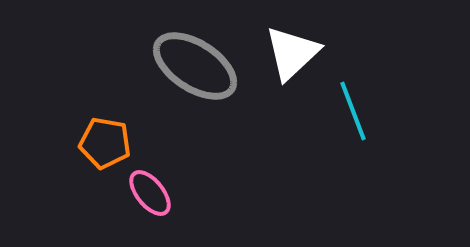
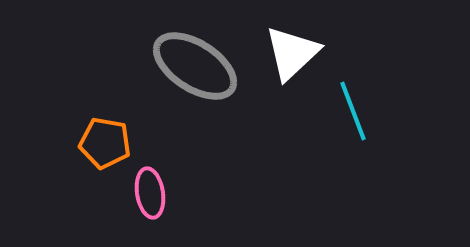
pink ellipse: rotated 30 degrees clockwise
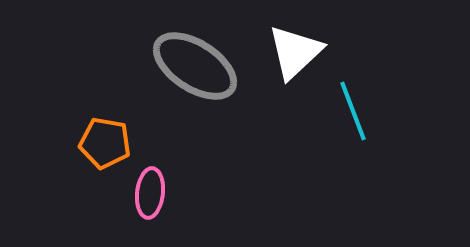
white triangle: moved 3 px right, 1 px up
pink ellipse: rotated 15 degrees clockwise
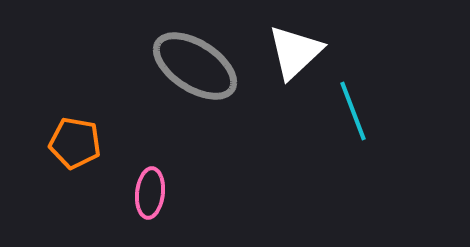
orange pentagon: moved 30 px left
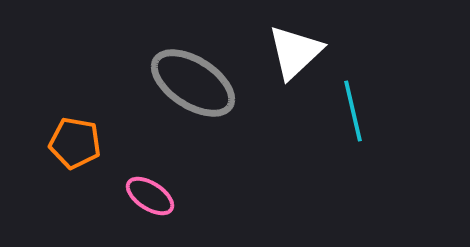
gray ellipse: moved 2 px left, 17 px down
cyan line: rotated 8 degrees clockwise
pink ellipse: moved 3 px down; rotated 63 degrees counterclockwise
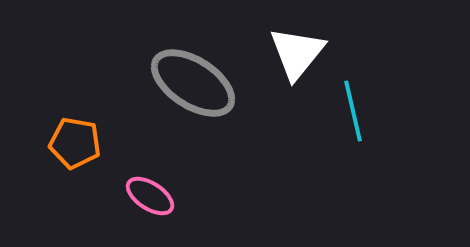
white triangle: moved 2 px right, 1 px down; rotated 8 degrees counterclockwise
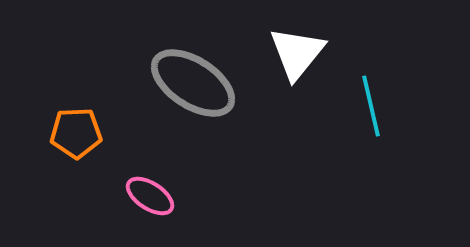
cyan line: moved 18 px right, 5 px up
orange pentagon: moved 1 px right, 10 px up; rotated 12 degrees counterclockwise
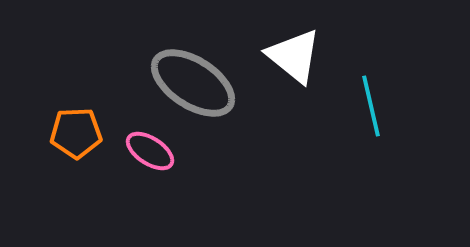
white triangle: moved 3 px left, 3 px down; rotated 30 degrees counterclockwise
pink ellipse: moved 45 px up
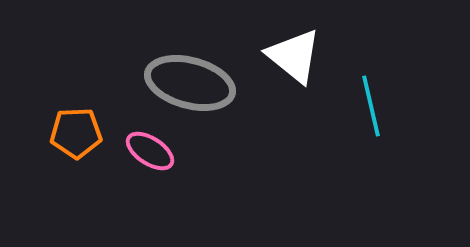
gray ellipse: moved 3 px left; rotated 18 degrees counterclockwise
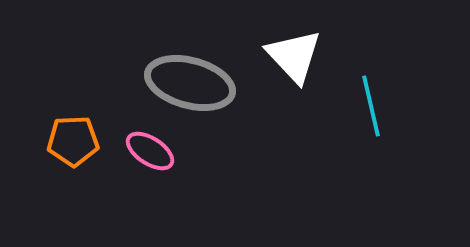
white triangle: rotated 8 degrees clockwise
orange pentagon: moved 3 px left, 8 px down
